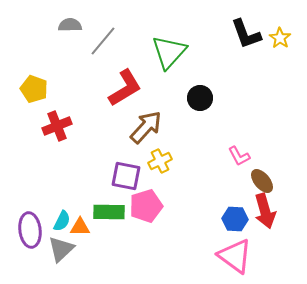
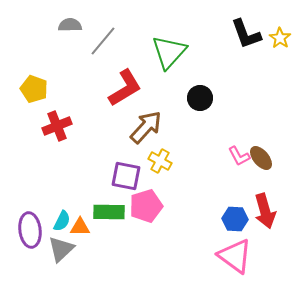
yellow cross: rotated 35 degrees counterclockwise
brown ellipse: moved 1 px left, 23 px up
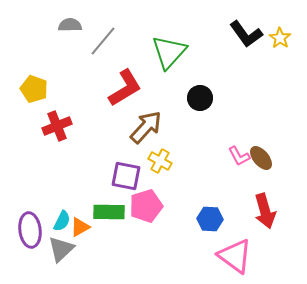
black L-shape: rotated 16 degrees counterclockwise
blue hexagon: moved 25 px left
orange triangle: rotated 30 degrees counterclockwise
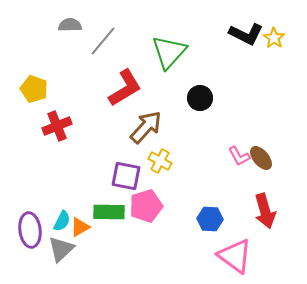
black L-shape: rotated 28 degrees counterclockwise
yellow star: moved 6 px left
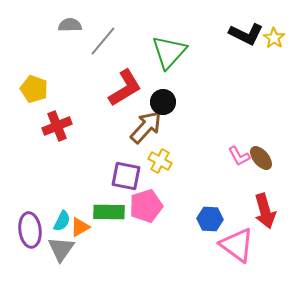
black circle: moved 37 px left, 4 px down
gray triangle: rotated 12 degrees counterclockwise
pink triangle: moved 2 px right, 11 px up
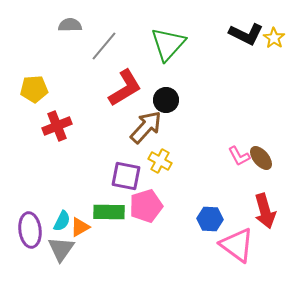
gray line: moved 1 px right, 5 px down
green triangle: moved 1 px left, 8 px up
yellow pentagon: rotated 24 degrees counterclockwise
black circle: moved 3 px right, 2 px up
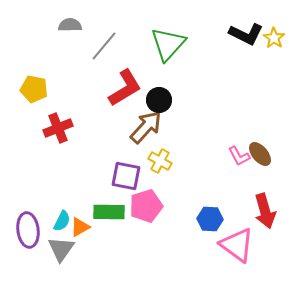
yellow pentagon: rotated 16 degrees clockwise
black circle: moved 7 px left
red cross: moved 1 px right, 2 px down
brown ellipse: moved 1 px left, 4 px up
purple ellipse: moved 2 px left
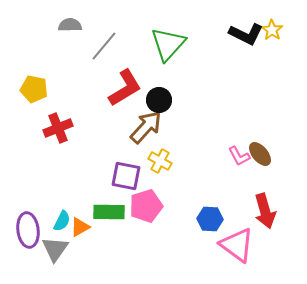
yellow star: moved 2 px left, 8 px up
gray triangle: moved 6 px left
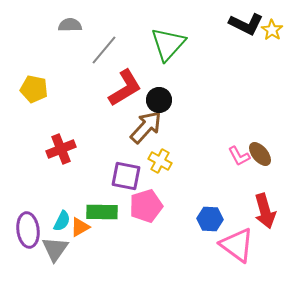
black L-shape: moved 10 px up
gray line: moved 4 px down
red cross: moved 3 px right, 21 px down
green rectangle: moved 7 px left
